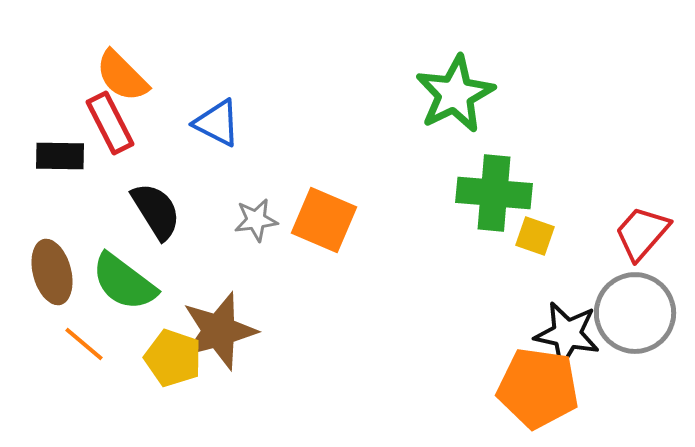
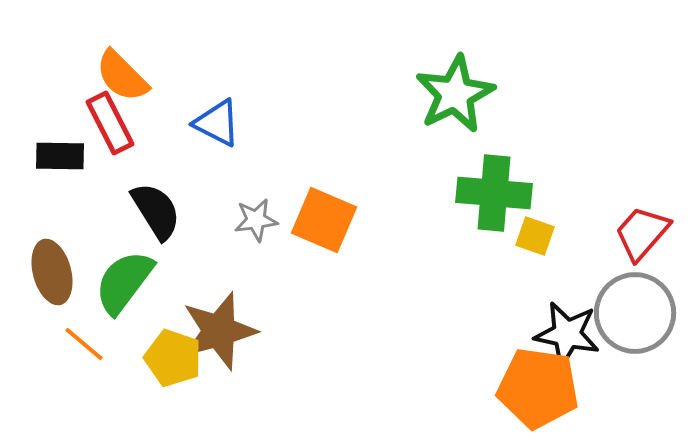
green semicircle: rotated 90 degrees clockwise
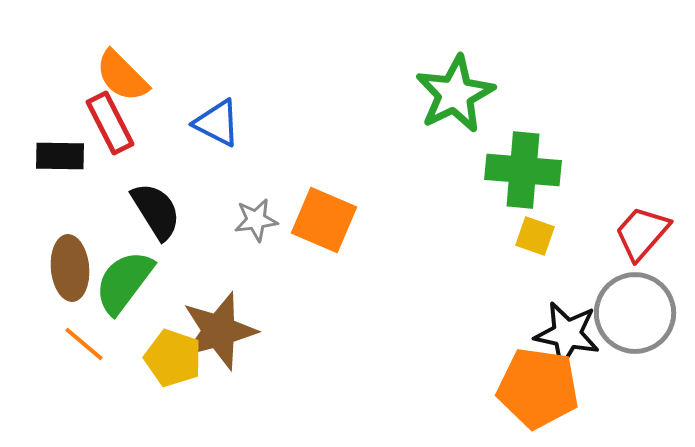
green cross: moved 29 px right, 23 px up
brown ellipse: moved 18 px right, 4 px up; rotated 10 degrees clockwise
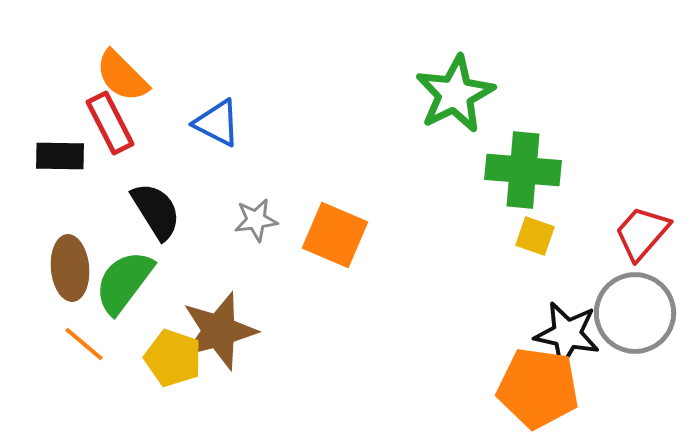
orange square: moved 11 px right, 15 px down
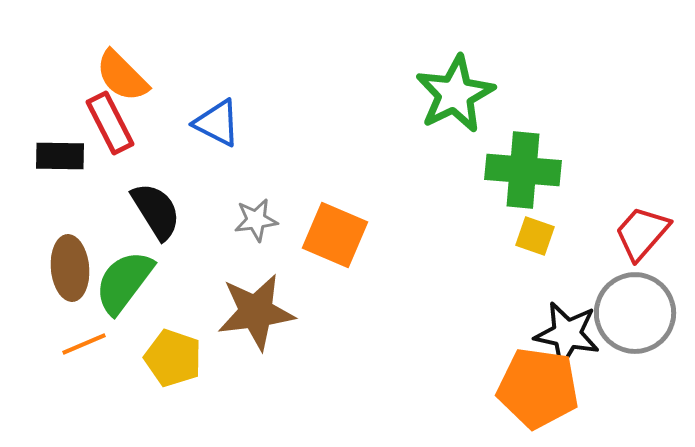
brown star: moved 37 px right, 19 px up; rotated 8 degrees clockwise
orange line: rotated 63 degrees counterclockwise
